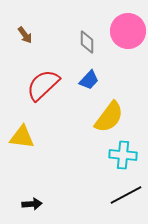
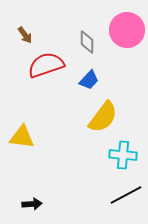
pink circle: moved 1 px left, 1 px up
red semicircle: moved 3 px right, 20 px up; rotated 24 degrees clockwise
yellow semicircle: moved 6 px left
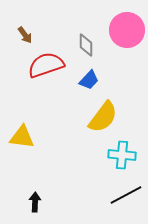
gray diamond: moved 1 px left, 3 px down
cyan cross: moved 1 px left
black arrow: moved 3 px right, 2 px up; rotated 84 degrees counterclockwise
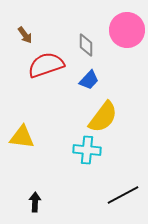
cyan cross: moved 35 px left, 5 px up
black line: moved 3 px left
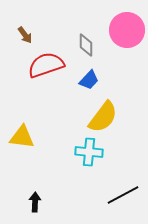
cyan cross: moved 2 px right, 2 px down
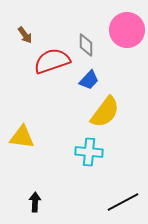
red semicircle: moved 6 px right, 4 px up
yellow semicircle: moved 2 px right, 5 px up
black line: moved 7 px down
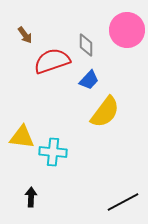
cyan cross: moved 36 px left
black arrow: moved 4 px left, 5 px up
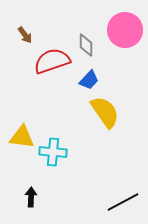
pink circle: moved 2 px left
yellow semicircle: rotated 72 degrees counterclockwise
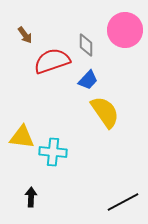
blue trapezoid: moved 1 px left
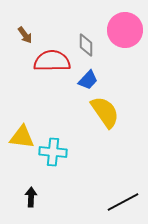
red semicircle: rotated 18 degrees clockwise
